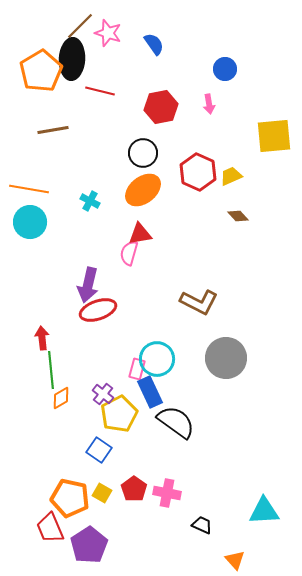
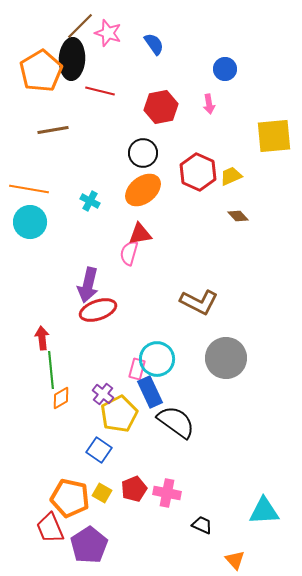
red pentagon at (134, 489): rotated 15 degrees clockwise
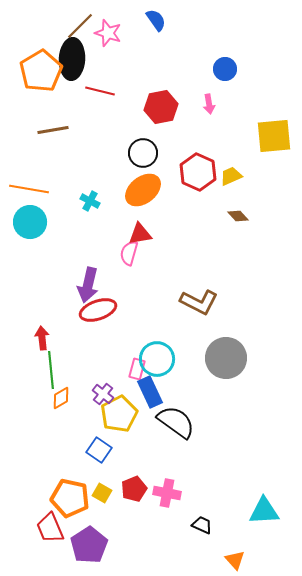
blue semicircle at (154, 44): moved 2 px right, 24 px up
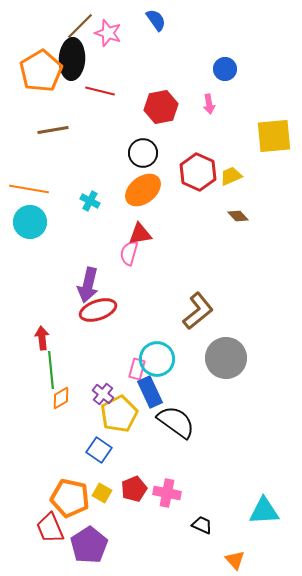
brown L-shape at (199, 302): moved 1 px left, 9 px down; rotated 66 degrees counterclockwise
